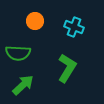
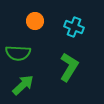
green L-shape: moved 2 px right, 1 px up
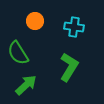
cyan cross: rotated 12 degrees counterclockwise
green semicircle: rotated 55 degrees clockwise
green arrow: moved 3 px right
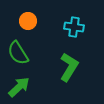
orange circle: moved 7 px left
green arrow: moved 7 px left, 2 px down
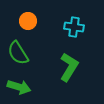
green arrow: rotated 60 degrees clockwise
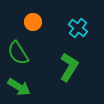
orange circle: moved 5 px right, 1 px down
cyan cross: moved 4 px right, 1 px down; rotated 30 degrees clockwise
green arrow: rotated 15 degrees clockwise
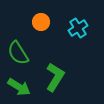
orange circle: moved 8 px right
cyan cross: rotated 18 degrees clockwise
green L-shape: moved 14 px left, 10 px down
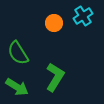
orange circle: moved 13 px right, 1 px down
cyan cross: moved 5 px right, 12 px up
green arrow: moved 2 px left
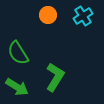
orange circle: moved 6 px left, 8 px up
